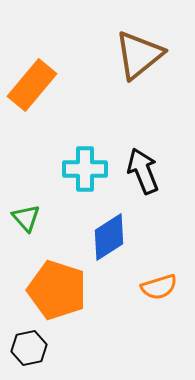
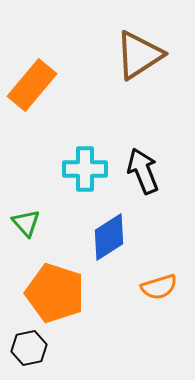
brown triangle: rotated 6 degrees clockwise
green triangle: moved 5 px down
orange pentagon: moved 2 px left, 3 px down
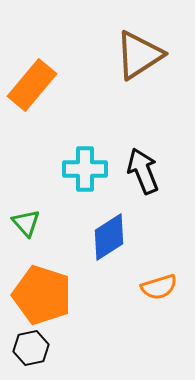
orange pentagon: moved 13 px left, 2 px down
black hexagon: moved 2 px right
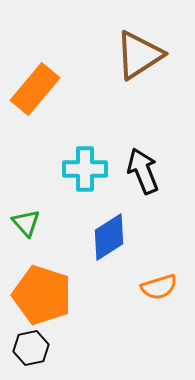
orange rectangle: moved 3 px right, 4 px down
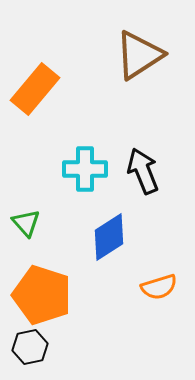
black hexagon: moved 1 px left, 1 px up
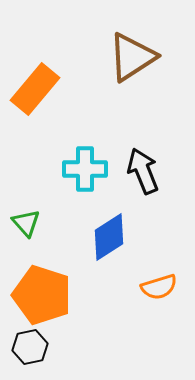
brown triangle: moved 7 px left, 2 px down
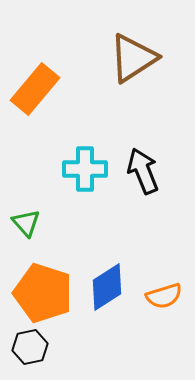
brown triangle: moved 1 px right, 1 px down
blue diamond: moved 2 px left, 50 px down
orange semicircle: moved 5 px right, 9 px down
orange pentagon: moved 1 px right, 2 px up
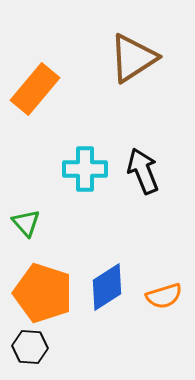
black hexagon: rotated 16 degrees clockwise
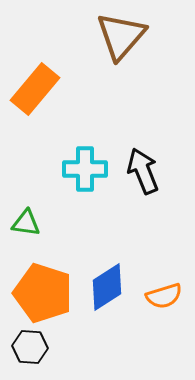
brown triangle: moved 12 px left, 22 px up; rotated 16 degrees counterclockwise
green triangle: rotated 40 degrees counterclockwise
